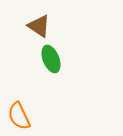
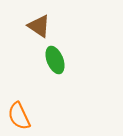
green ellipse: moved 4 px right, 1 px down
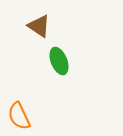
green ellipse: moved 4 px right, 1 px down
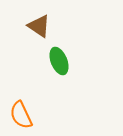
orange semicircle: moved 2 px right, 1 px up
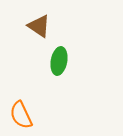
green ellipse: rotated 32 degrees clockwise
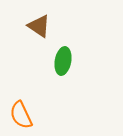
green ellipse: moved 4 px right
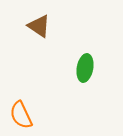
green ellipse: moved 22 px right, 7 px down
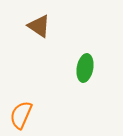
orange semicircle: rotated 48 degrees clockwise
